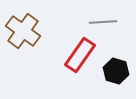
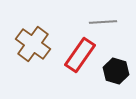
brown cross: moved 10 px right, 13 px down
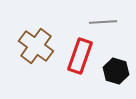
brown cross: moved 3 px right, 2 px down
red rectangle: moved 1 px down; rotated 16 degrees counterclockwise
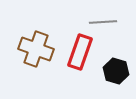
brown cross: moved 3 px down; rotated 16 degrees counterclockwise
red rectangle: moved 4 px up
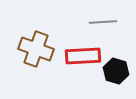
red rectangle: moved 3 px right, 4 px down; rotated 68 degrees clockwise
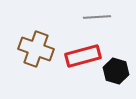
gray line: moved 6 px left, 5 px up
red rectangle: rotated 12 degrees counterclockwise
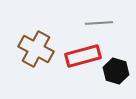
gray line: moved 2 px right, 6 px down
brown cross: rotated 8 degrees clockwise
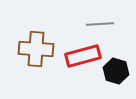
gray line: moved 1 px right, 1 px down
brown cross: rotated 24 degrees counterclockwise
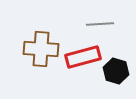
brown cross: moved 5 px right
red rectangle: moved 1 px down
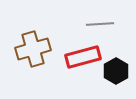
brown cross: moved 8 px left; rotated 20 degrees counterclockwise
black hexagon: rotated 15 degrees clockwise
